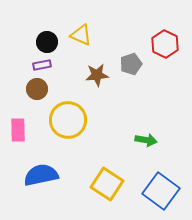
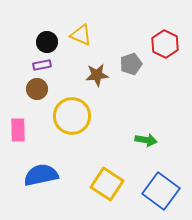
yellow circle: moved 4 px right, 4 px up
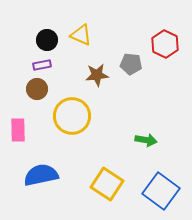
black circle: moved 2 px up
gray pentagon: rotated 25 degrees clockwise
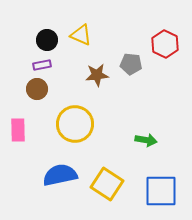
yellow circle: moved 3 px right, 8 px down
blue semicircle: moved 19 px right
blue square: rotated 36 degrees counterclockwise
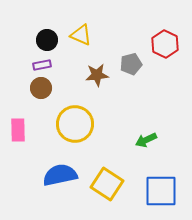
gray pentagon: rotated 20 degrees counterclockwise
brown circle: moved 4 px right, 1 px up
green arrow: rotated 145 degrees clockwise
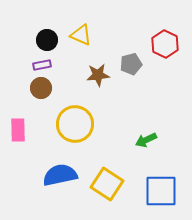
brown star: moved 1 px right
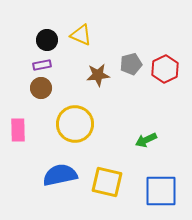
red hexagon: moved 25 px down; rotated 8 degrees clockwise
yellow square: moved 2 px up; rotated 20 degrees counterclockwise
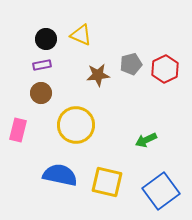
black circle: moved 1 px left, 1 px up
brown circle: moved 5 px down
yellow circle: moved 1 px right, 1 px down
pink rectangle: rotated 15 degrees clockwise
blue semicircle: rotated 24 degrees clockwise
blue square: rotated 36 degrees counterclockwise
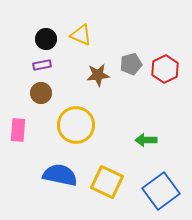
pink rectangle: rotated 10 degrees counterclockwise
green arrow: rotated 25 degrees clockwise
yellow square: rotated 12 degrees clockwise
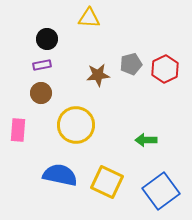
yellow triangle: moved 8 px right, 17 px up; rotated 20 degrees counterclockwise
black circle: moved 1 px right
